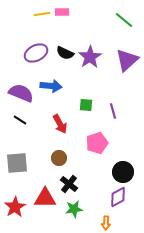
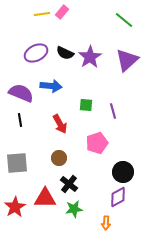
pink rectangle: rotated 48 degrees counterclockwise
black line: rotated 48 degrees clockwise
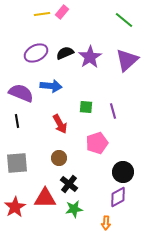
black semicircle: rotated 132 degrees clockwise
green square: moved 2 px down
black line: moved 3 px left, 1 px down
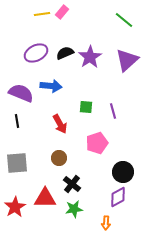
black cross: moved 3 px right
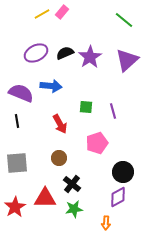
yellow line: rotated 21 degrees counterclockwise
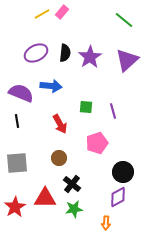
black semicircle: rotated 120 degrees clockwise
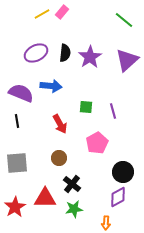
pink pentagon: rotated 10 degrees counterclockwise
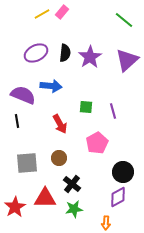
purple semicircle: moved 2 px right, 2 px down
gray square: moved 10 px right
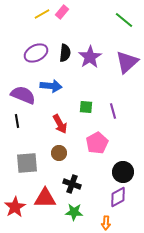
purple triangle: moved 2 px down
brown circle: moved 5 px up
black cross: rotated 18 degrees counterclockwise
green star: moved 3 px down; rotated 12 degrees clockwise
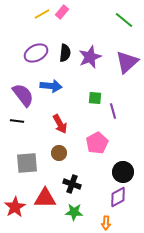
purple star: rotated 10 degrees clockwise
purple semicircle: rotated 30 degrees clockwise
green square: moved 9 px right, 9 px up
black line: rotated 72 degrees counterclockwise
